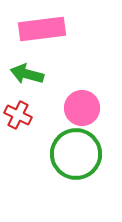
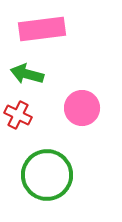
green circle: moved 29 px left, 21 px down
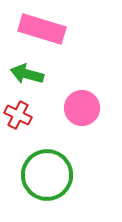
pink rectangle: rotated 24 degrees clockwise
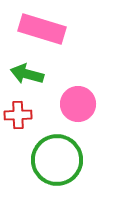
pink circle: moved 4 px left, 4 px up
red cross: rotated 28 degrees counterclockwise
green circle: moved 10 px right, 15 px up
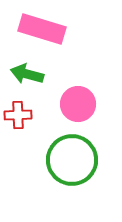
green circle: moved 15 px right
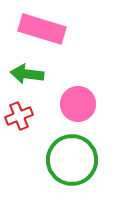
green arrow: rotated 8 degrees counterclockwise
red cross: moved 1 px right, 1 px down; rotated 20 degrees counterclockwise
